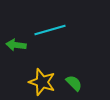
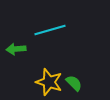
green arrow: moved 4 px down; rotated 12 degrees counterclockwise
yellow star: moved 7 px right
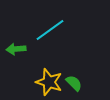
cyan line: rotated 20 degrees counterclockwise
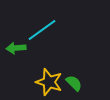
cyan line: moved 8 px left
green arrow: moved 1 px up
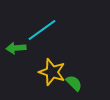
yellow star: moved 3 px right, 10 px up
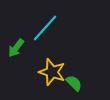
cyan line: moved 3 px right, 2 px up; rotated 12 degrees counterclockwise
green arrow: rotated 48 degrees counterclockwise
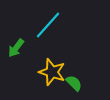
cyan line: moved 3 px right, 3 px up
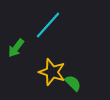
green semicircle: moved 1 px left
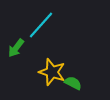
cyan line: moved 7 px left
green semicircle: rotated 18 degrees counterclockwise
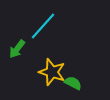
cyan line: moved 2 px right, 1 px down
green arrow: moved 1 px right, 1 px down
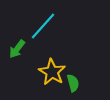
yellow star: rotated 12 degrees clockwise
green semicircle: rotated 48 degrees clockwise
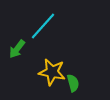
yellow star: rotated 20 degrees counterclockwise
